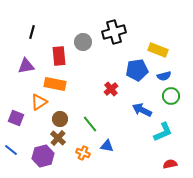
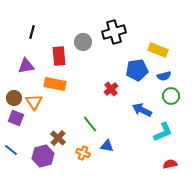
orange triangle: moved 5 px left; rotated 30 degrees counterclockwise
brown circle: moved 46 px left, 21 px up
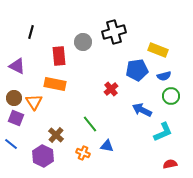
black line: moved 1 px left
purple triangle: moved 9 px left; rotated 36 degrees clockwise
brown cross: moved 2 px left, 3 px up
blue line: moved 6 px up
purple hexagon: rotated 20 degrees counterclockwise
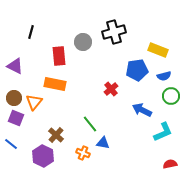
purple triangle: moved 2 px left
orange triangle: rotated 12 degrees clockwise
blue triangle: moved 4 px left, 3 px up
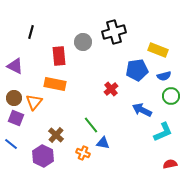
green line: moved 1 px right, 1 px down
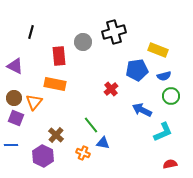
blue line: moved 1 px down; rotated 40 degrees counterclockwise
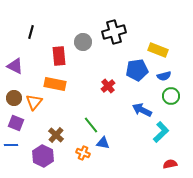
red cross: moved 3 px left, 3 px up
purple square: moved 5 px down
cyan L-shape: moved 2 px left; rotated 20 degrees counterclockwise
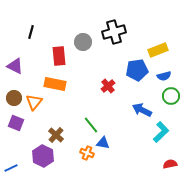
yellow rectangle: rotated 42 degrees counterclockwise
blue line: moved 23 px down; rotated 24 degrees counterclockwise
orange cross: moved 4 px right
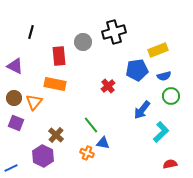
blue arrow: rotated 78 degrees counterclockwise
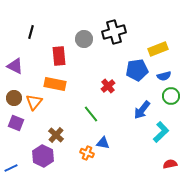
gray circle: moved 1 px right, 3 px up
yellow rectangle: moved 1 px up
green line: moved 11 px up
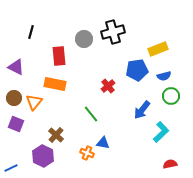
black cross: moved 1 px left
purple triangle: moved 1 px right, 1 px down
purple square: moved 1 px down
